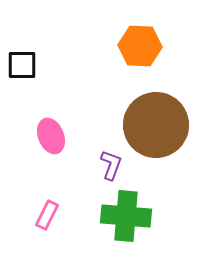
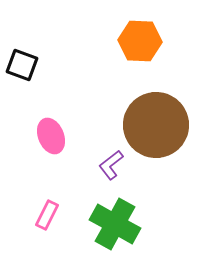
orange hexagon: moved 5 px up
black square: rotated 20 degrees clockwise
purple L-shape: rotated 148 degrees counterclockwise
green cross: moved 11 px left, 8 px down; rotated 24 degrees clockwise
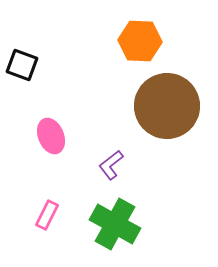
brown circle: moved 11 px right, 19 px up
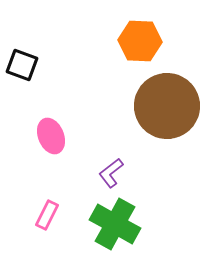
purple L-shape: moved 8 px down
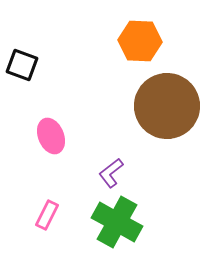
green cross: moved 2 px right, 2 px up
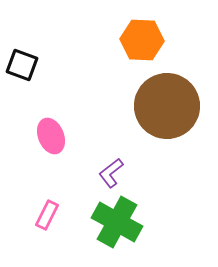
orange hexagon: moved 2 px right, 1 px up
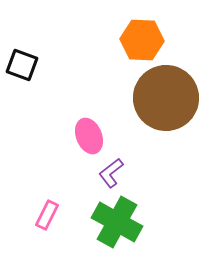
brown circle: moved 1 px left, 8 px up
pink ellipse: moved 38 px right
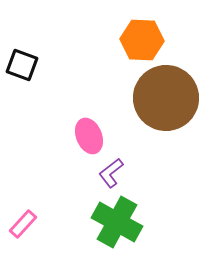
pink rectangle: moved 24 px left, 9 px down; rotated 16 degrees clockwise
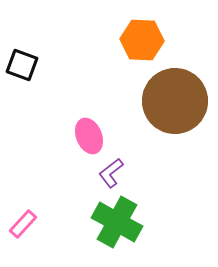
brown circle: moved 9 px right, 3 px down
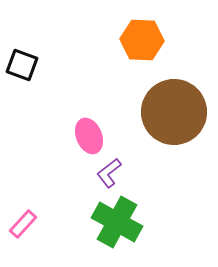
brown circle: moved 1 px left, 11 px down
purple L-shape: moved 2 px left
